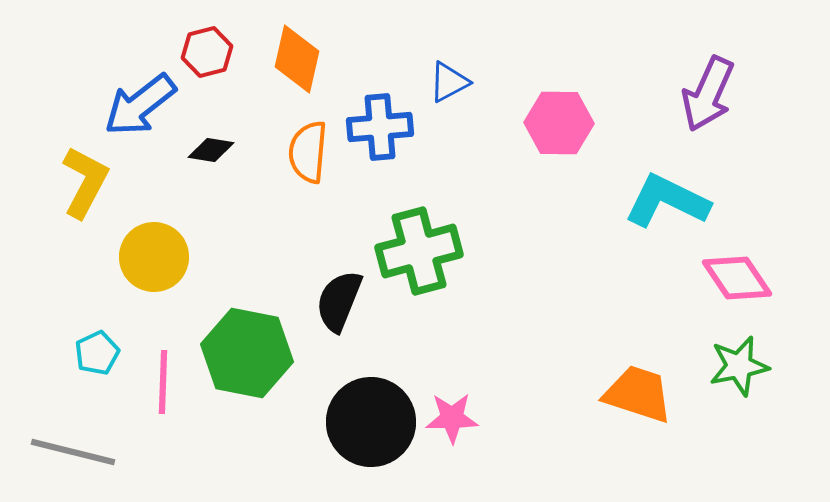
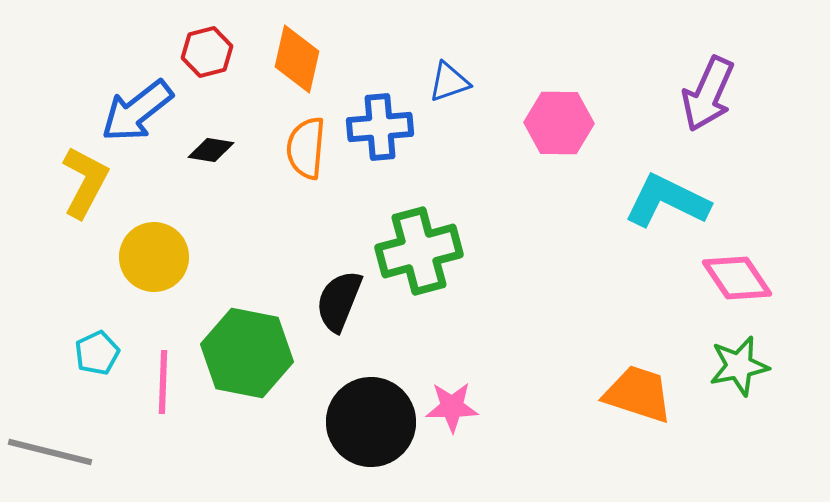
blue triangle: rotated 9 degrees clockwise
blue arrow: moved 3 px left, 6 px down
orange semicircle: moved 2 px left, 4 px up
pink star: moved 11 px up
gray line: moved 23 px left
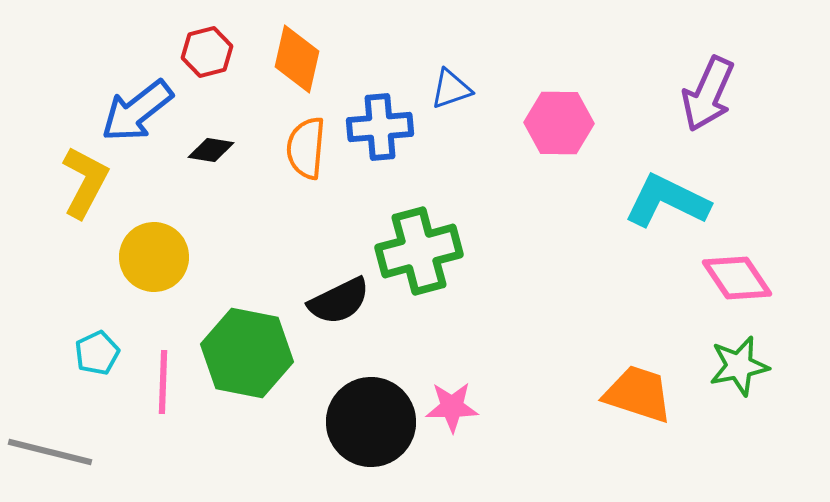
blue triangle: moved 2 px right, 7 px down
black semicircle: rotated 138 degrees counterclockwise
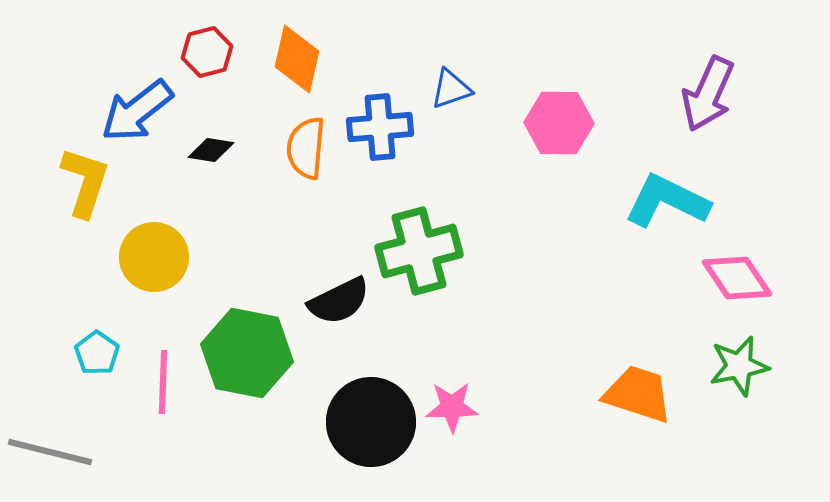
yellow L-shape: rotated 10 degrees counterclockwise
cyan pentagon: rotated 12 degrees counterclockwise
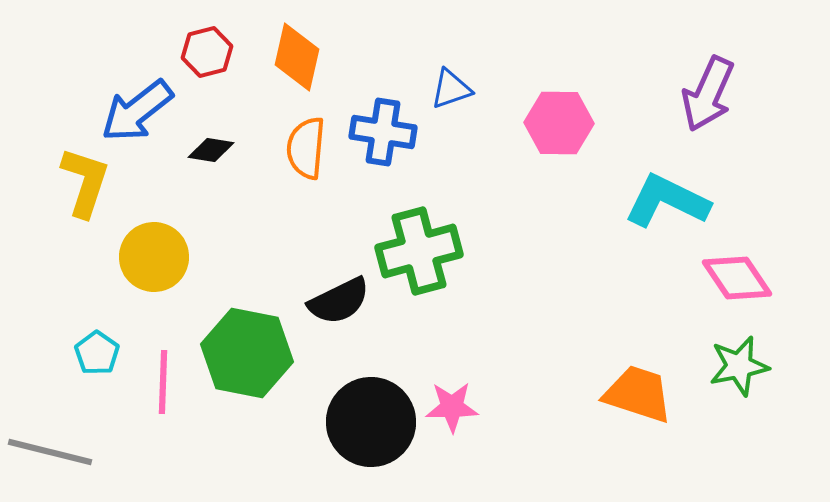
orange diamond: moved 2 px up
blue cross: moved 3 px right, 5 px down; rotated 14 degrees clockwise
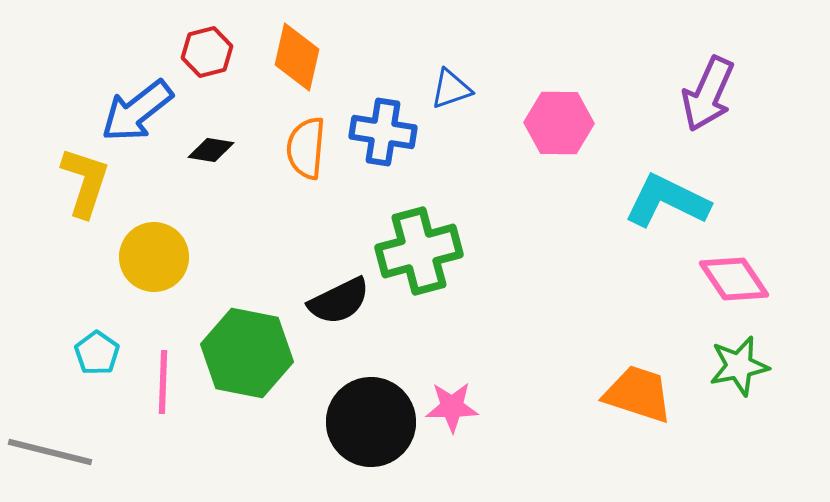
pink diamond: moved 3 px left, 1 px down
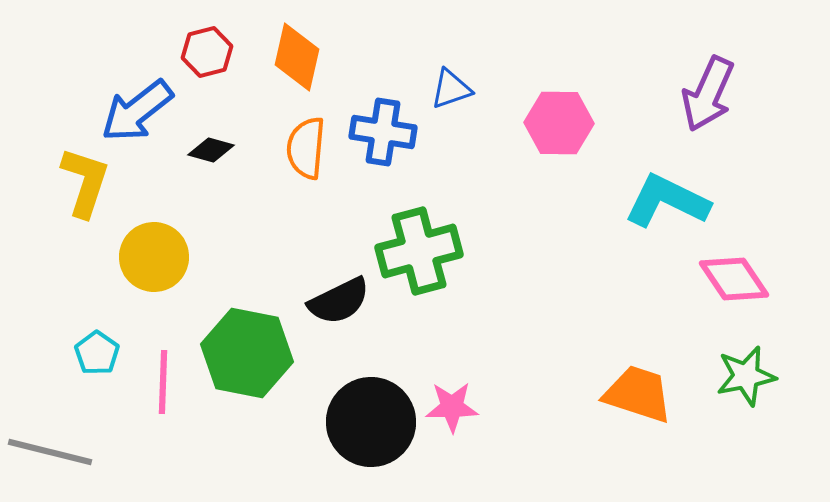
black diamond: rotated 6 degrees clockwise
green star: moved 7 px right, 10 px down
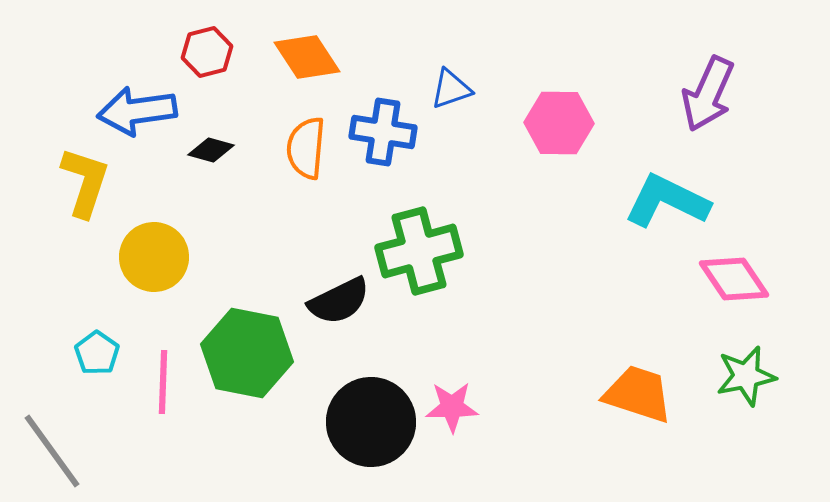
orange diamond: moved 10 px right; rotated 46 degrees counterclockwise
blue arrow: rotated 30 degrees clockwise
gray line: moved 2 px right, 1 px up; rotated 40 degrees clockwise
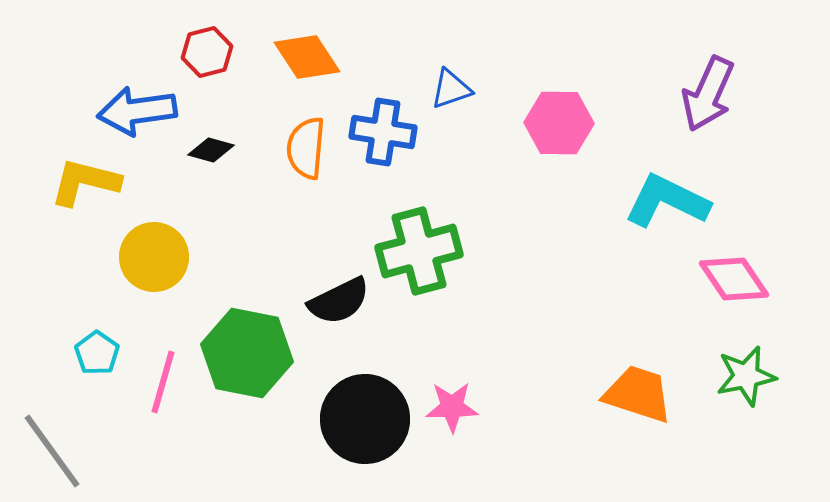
yellow L-shape: rotated 94 degrees counterclockwise
pink line: rotated 14 degrees clockwise
black circle: moved 6 px left, 3 px up
